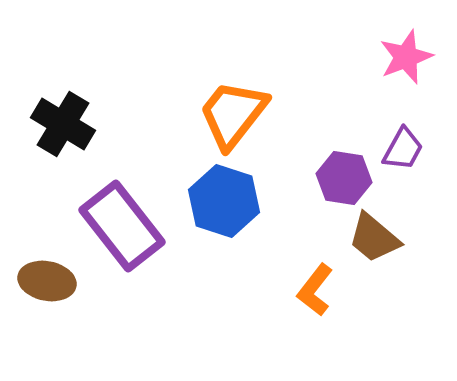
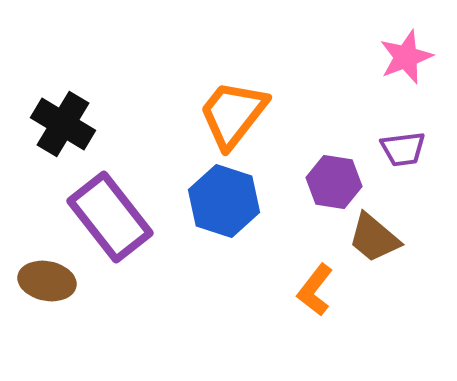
purple trapezoid: rotated 54 degrees clockwise
purple hexagon: moved 10 px left, 4 px down
purple rectangle: moved 12 px left, 9 px up
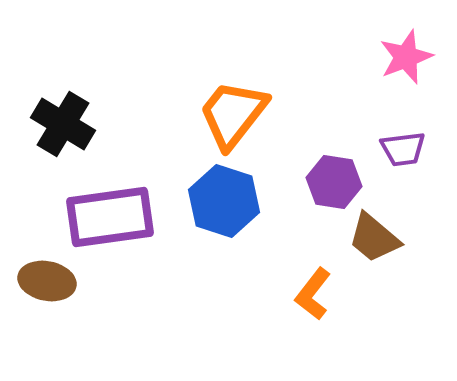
purple rectangle: rotated 60 degrees counterclockwise
orange L-shape: moved 2 px left, 4 px down
